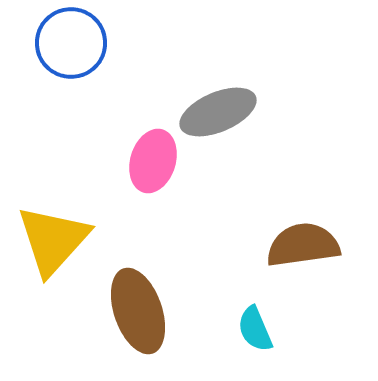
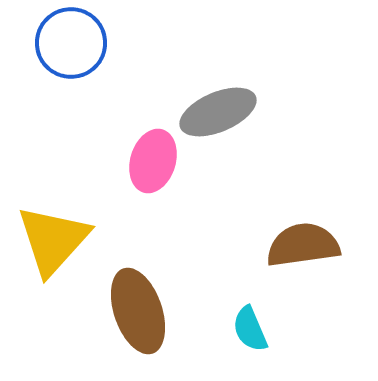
cyan semicircle: moved 5 px left
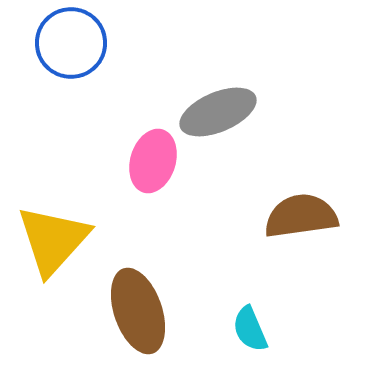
brown semicircle: moved 2 px left, 29 px up
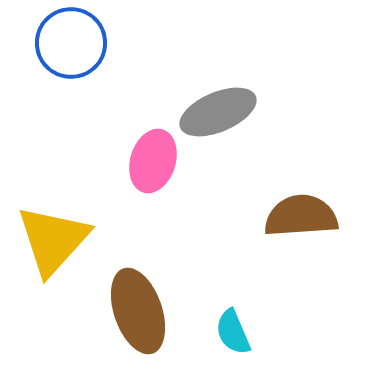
brown semicircle: rotated 4 degrees clockwise
cyan semicircle: moved 17 px left, 3 px down
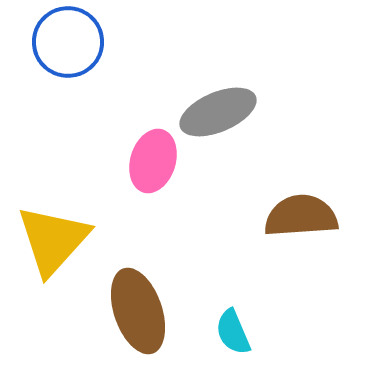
blue circle: moved 3 px left, 1 px up
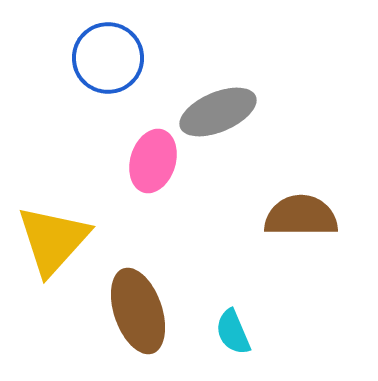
blue circle: moved 40 px right, 16 px down
brown semicircle: rotated 4 degrees clockwise
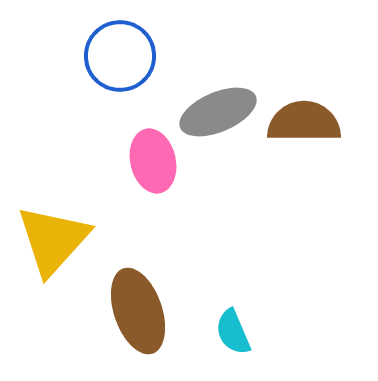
blue circle: moved 12 px right, 2 px up
pink ellipse: rotated 30 degrees counterclockwise
brown semicircle: moved 3 px right, 94 px up
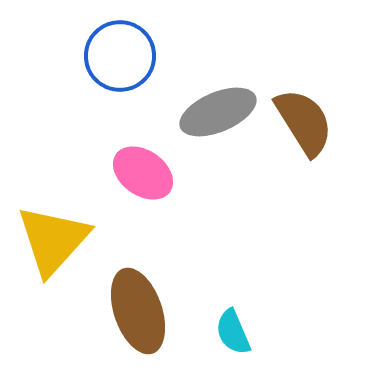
brown semicircle: rotated 58 degrees clockwise
pink ellipse: moved 10 px left, 12 px down; rotated 42 degrees counterclockwise
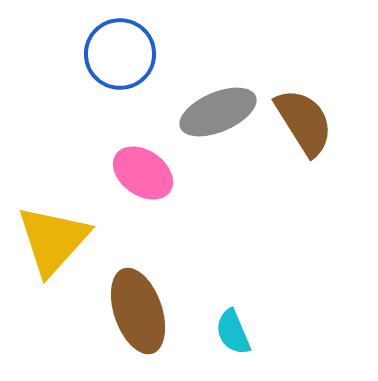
blue circle: moved 2 px up
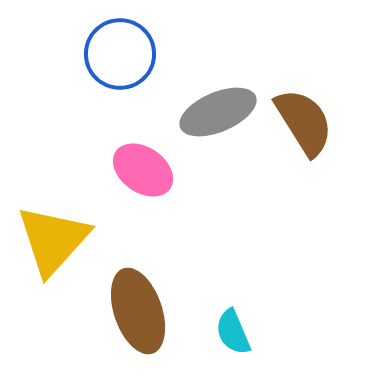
pink ellipse: moved 3 px up
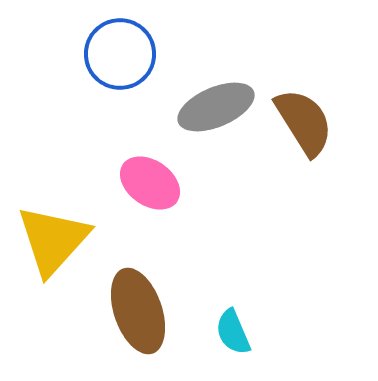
gray ellipse: moved 2 px left, 5 px up
pink ellipse: moved 7 px right, 13 px down
